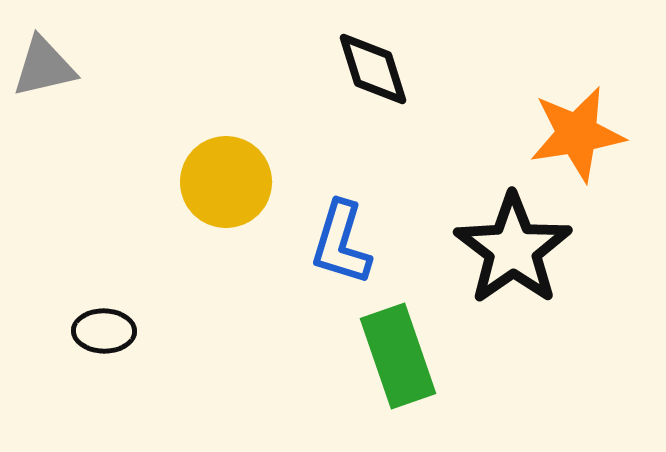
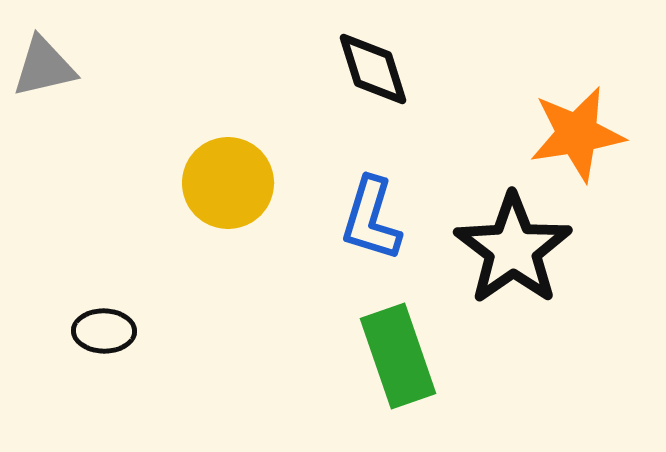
yellow circle: moved 2 px right, 1 px down
blue L-shape: moved 30 px right, 24 px up
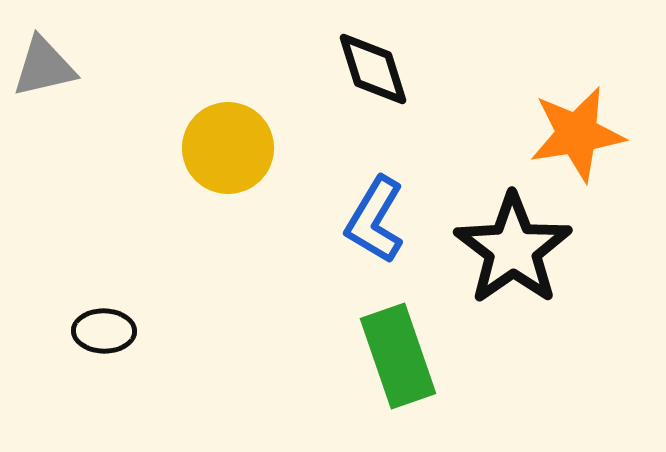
yellow circle: moved 35 px up
blue L-shape: moved 4 px right, 1 px down; rotated 14 degrees clockwise
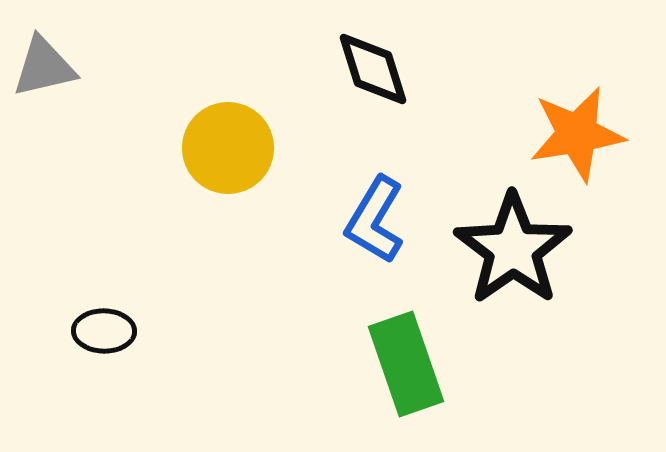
green rectangle: moved 8 px right, 8 px down
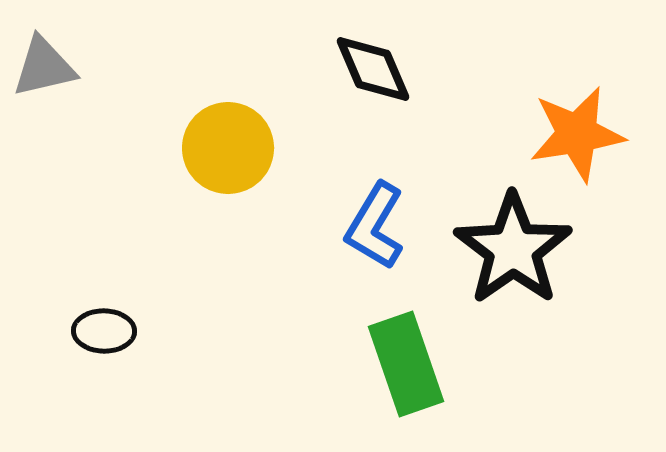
black diamond: rotated 6 degrees counterclockwise
blue L-shape: moved 6 px down
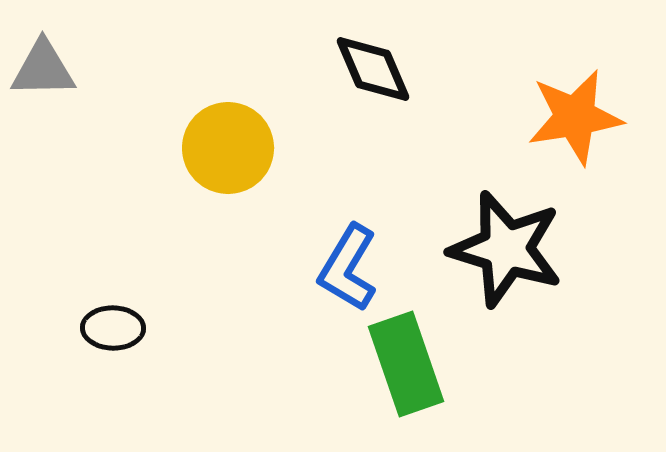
gray triangle: moved 1 px left, 2 px down; rotated 12 degrees clockwise
orange star: moved 2 px left, 17 px up
blue L-shape: moved 27 px left, 42 px down
black star: moved 7 px left; rotated 20 degrees counterclockwise
black ellipse: moved 9 px right, 3 px up
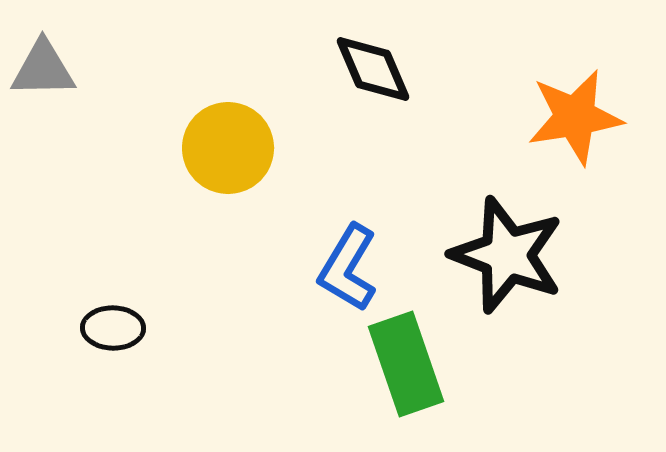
black star: moved 1 px right, 6 px down; rotated 4 degrees clockwise
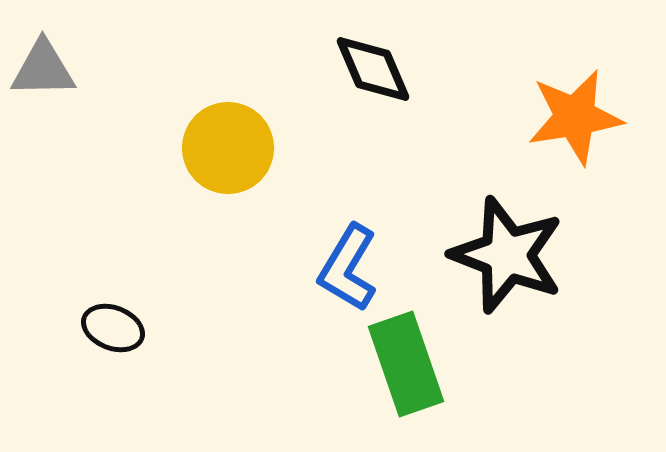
black ellipse: rotated 20 degrees clockwise
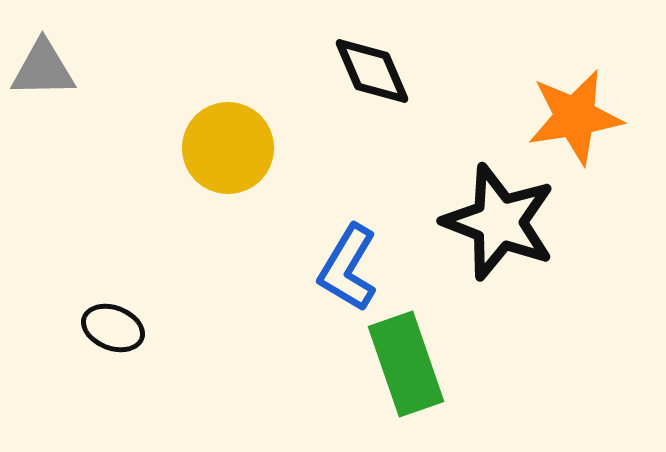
black diamond: moved 1 px left, 2 px down
black star: moved 8 px left, 33 px up
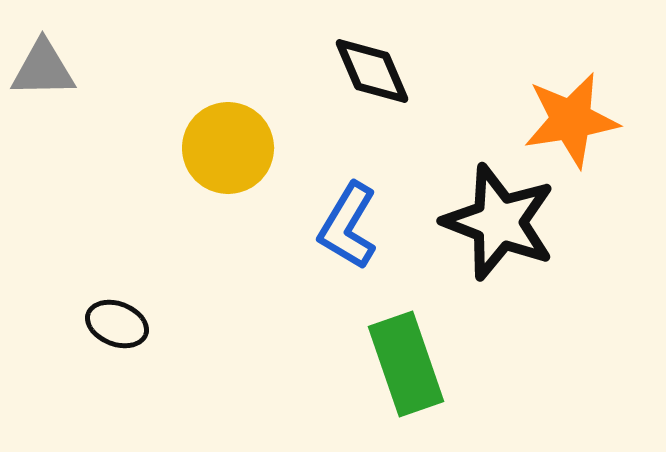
orange star: moved 4 px left, 3 px down
blue L-shape: moved 42 px up
black ellipse: moved 4 px right, 4 px up
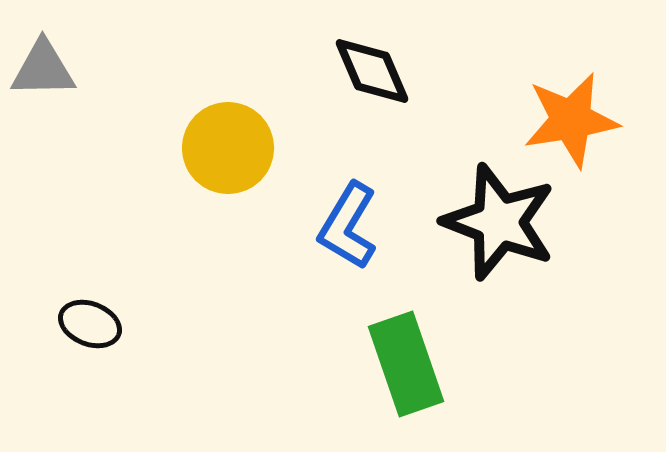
black ellipse: moved 27 px left
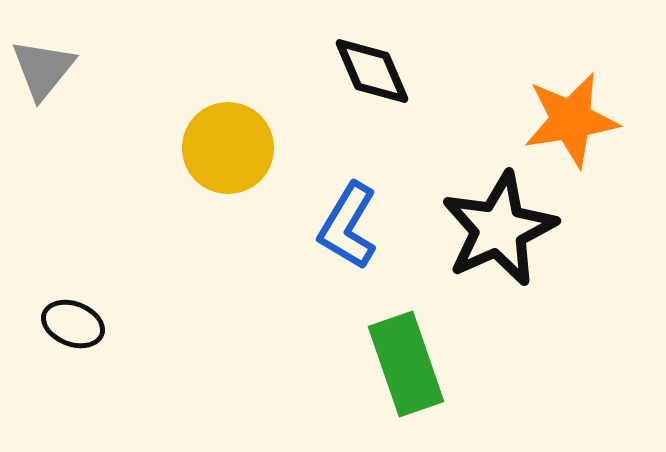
gray triangle: rotated 50 degrees counterclockwise
black star: moved 7 px down; rotated 27 degrees clockwise
black ellipse: moved 17 px left
